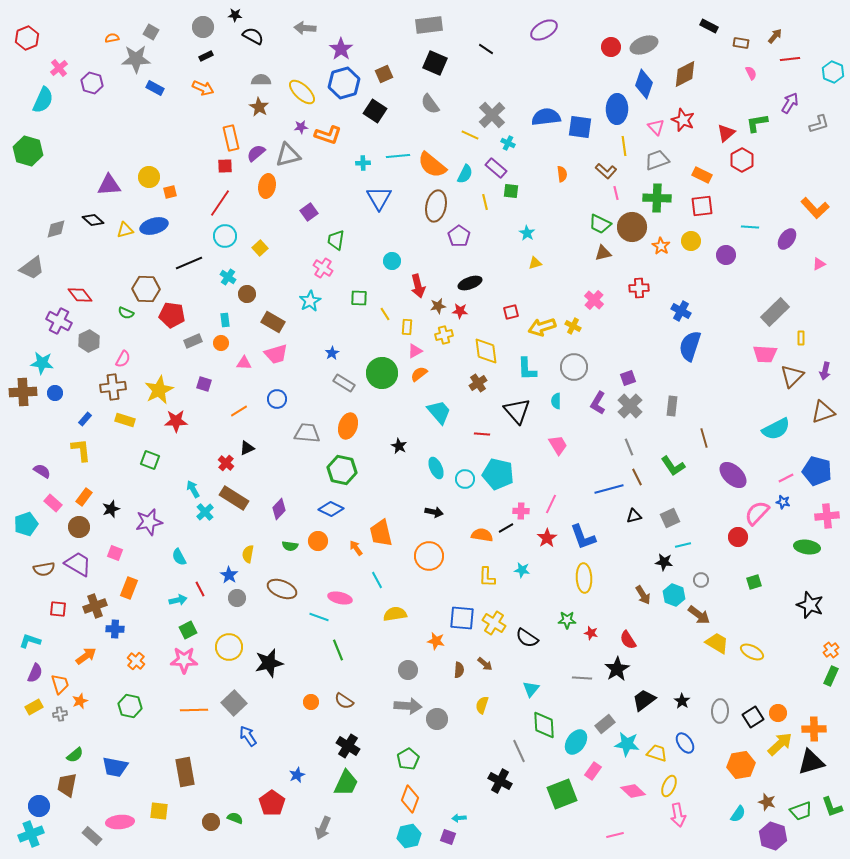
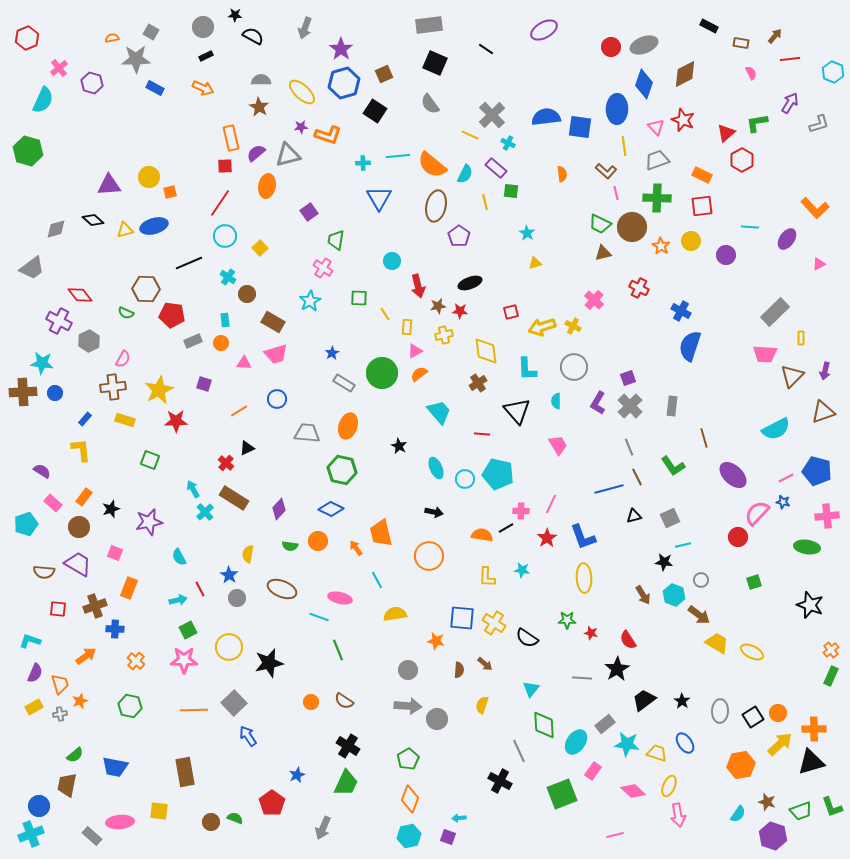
gray arrow at (305, 28): rotated 75 degrees counterclockwise
red cross at (639, 288): rotated 30 degrees clockwise
brown semicircle at (44, 569): moved 3 px down; rotated 15 degrees clockwise
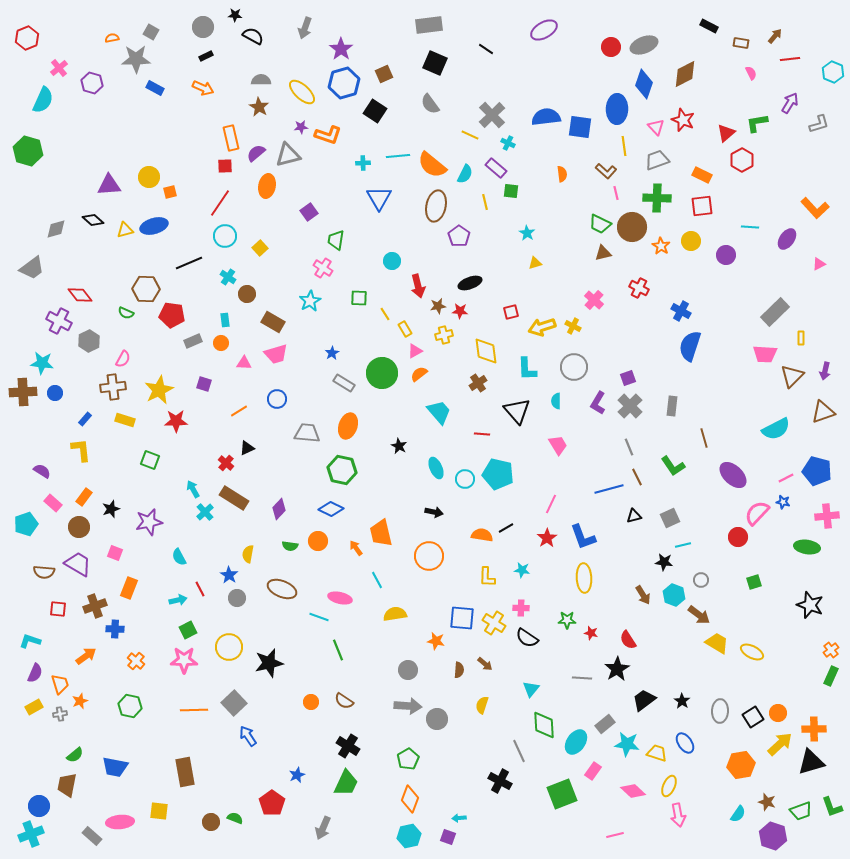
yellow rectangle at (407, 327): moved 2 px left, 2 px down; rotated 35 degrees counterclockwise
pink cross at (521, 511): moved 97 px down
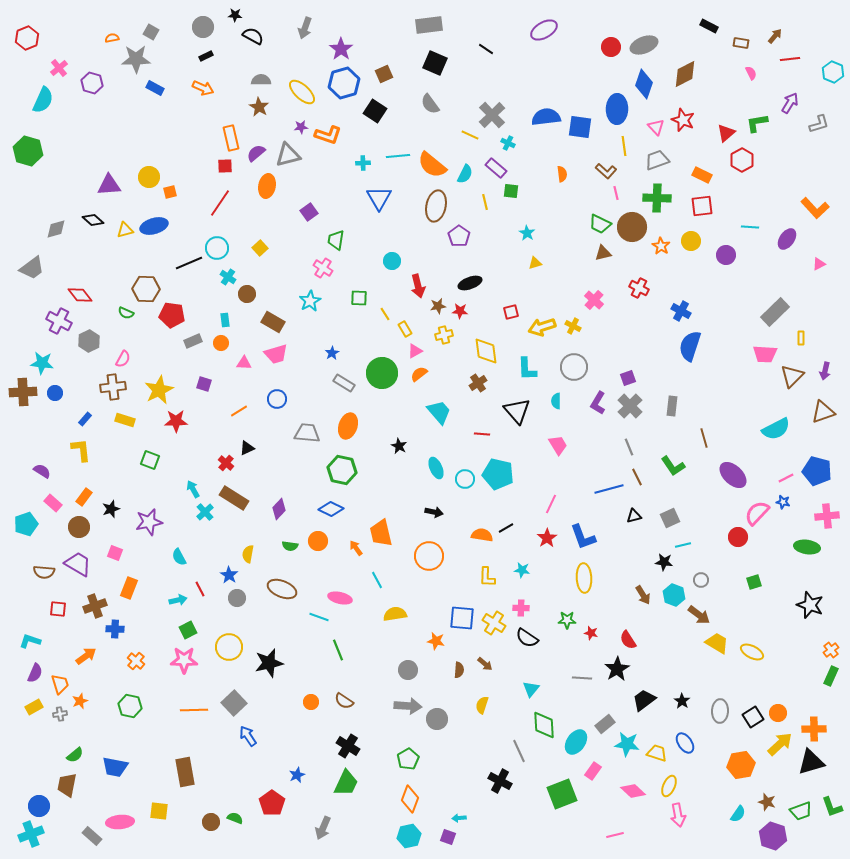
cyan circle at (225, 236): moved 8 px left, 12 px down
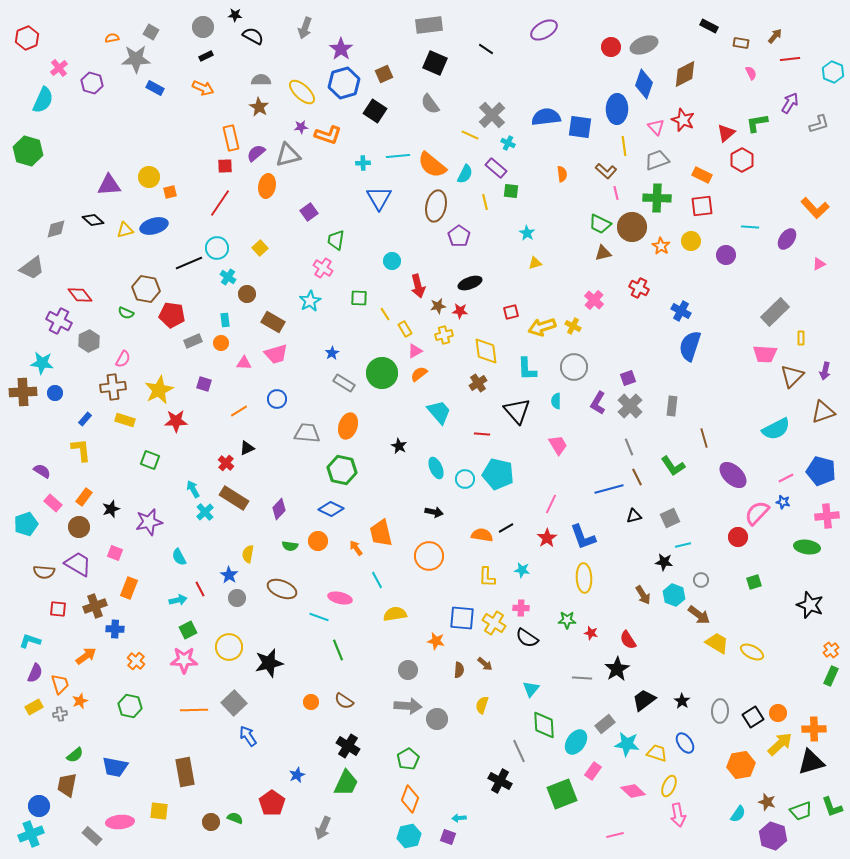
brown hexagon at (146, 289): rotated 8 degrees clockwise
blue pentagon at (817, 471): moved 4 px right
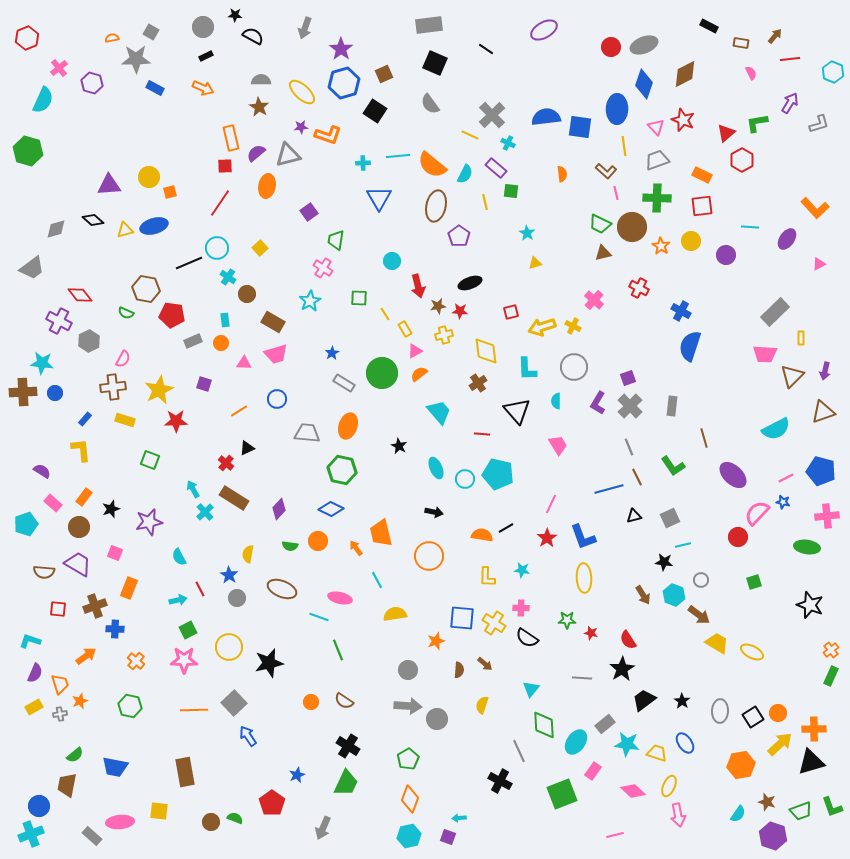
orange star at (436, 641): rotated 30 degrees counterclockwise
black star at (617, 669): moved 5 px right
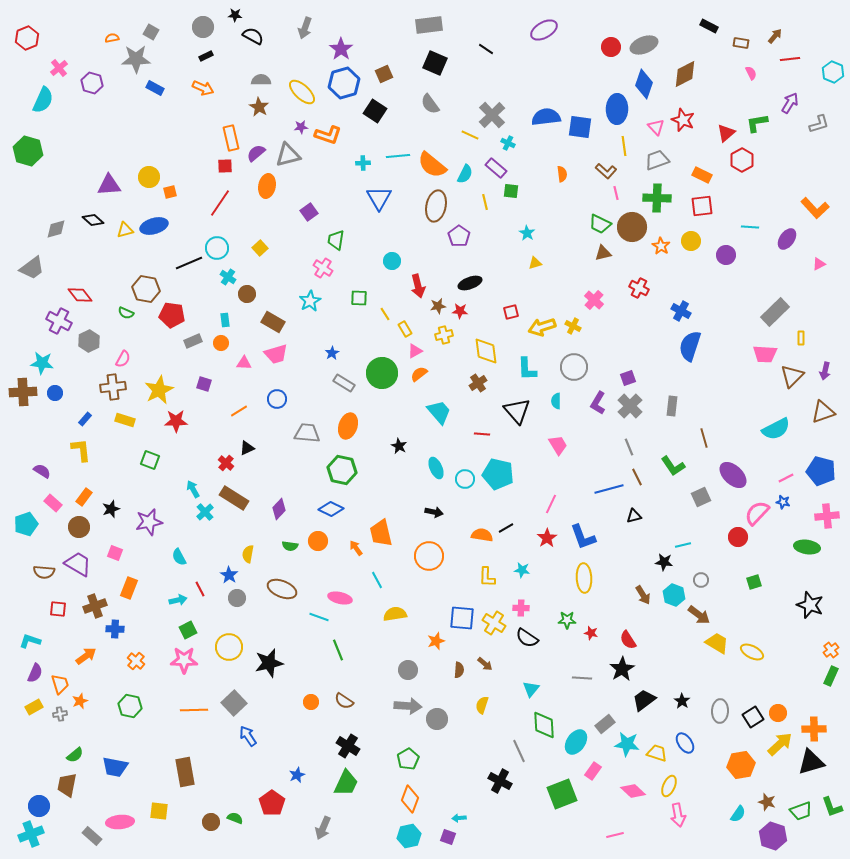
gray square at (670, 518): moved 31 px right, 21 px up
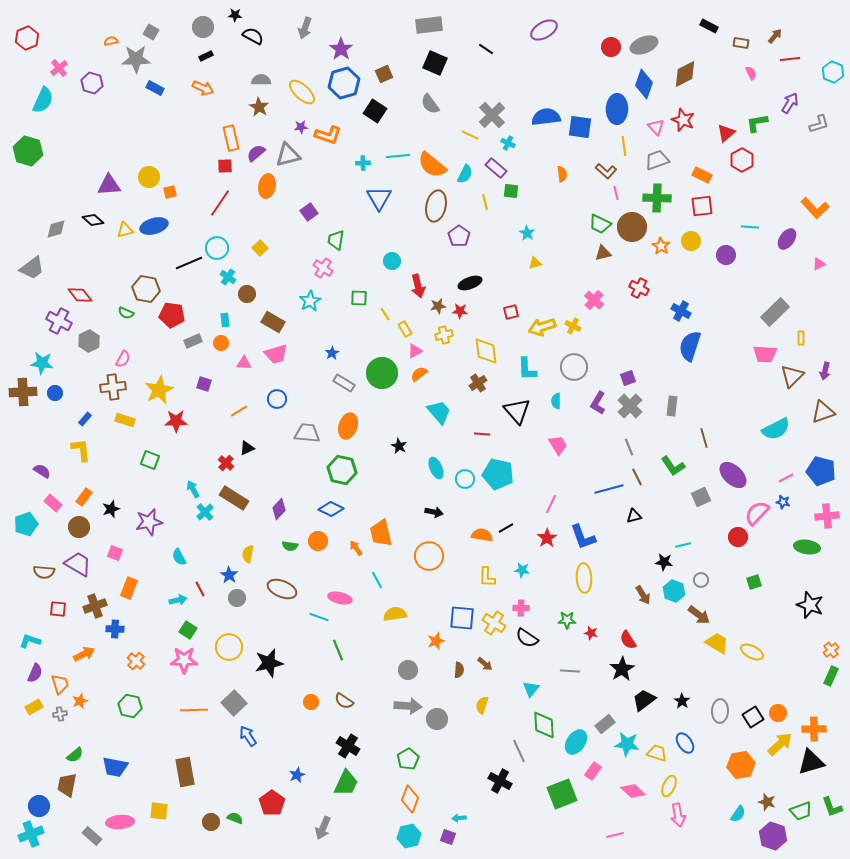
orange semicircle at (112, 38): moved 1 px left, 3 px down
cyan hexagon at (674, 595): moved 4 px up
green square at (188, 630): rotated 30 degrees counterclockwise
orange arrow at (86, 656): moved 2 px left, 2 px up; rotated 10 degrees clockwise
gray line at (582, 678): moved 12 px left, 7 px up
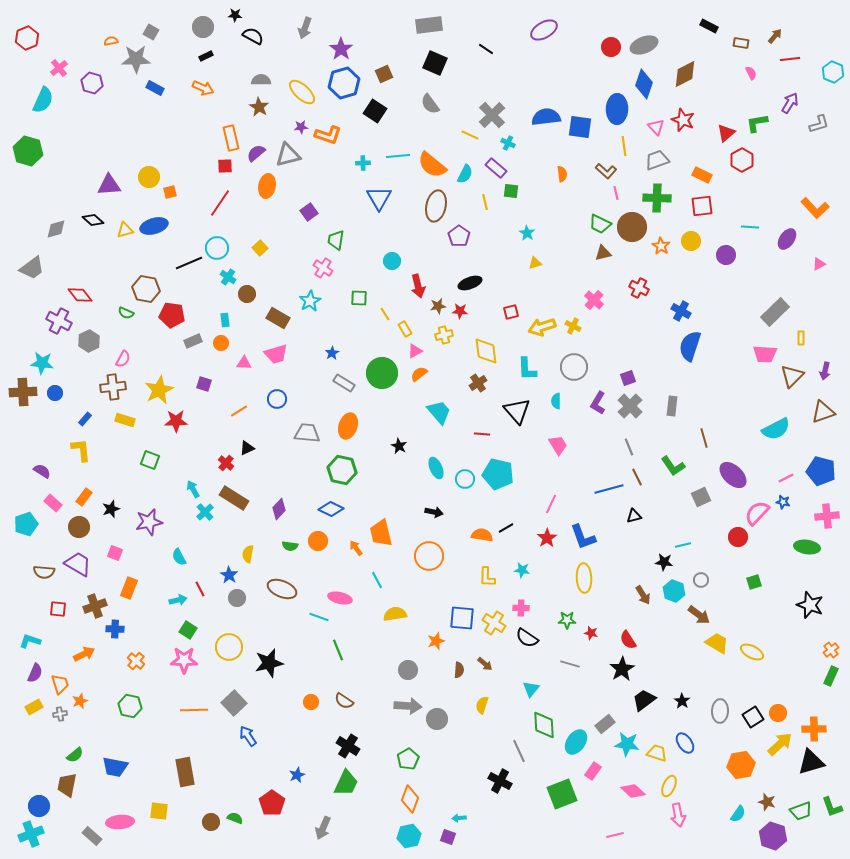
brown rectangle at (273, 322): moved 5 px right, 4 px up
gray line at (570, 671): moved 7 px up; rotated 12 degrees clockwise
